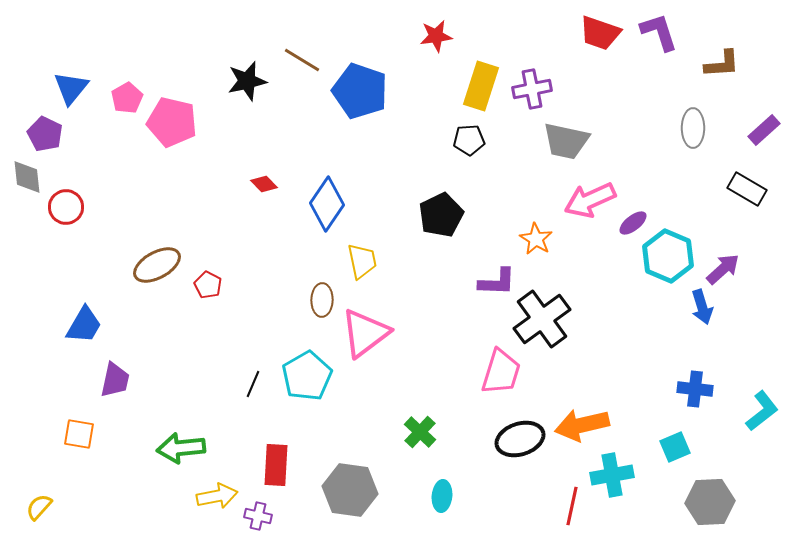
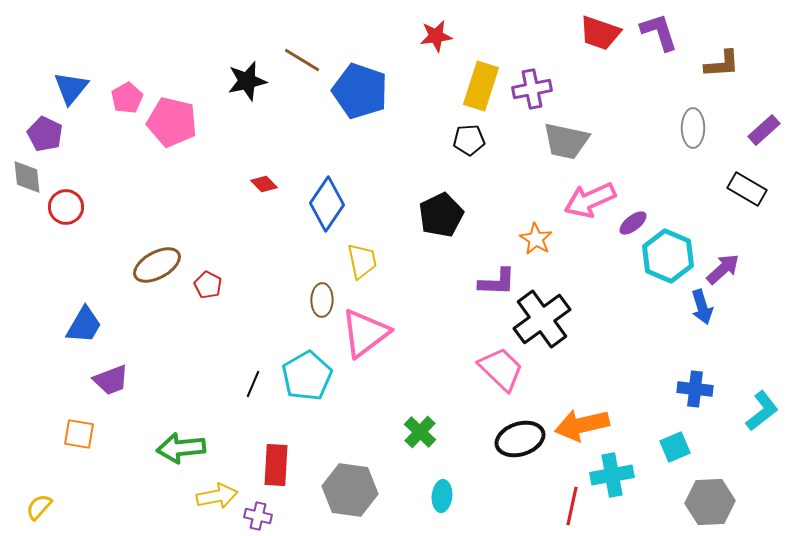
pink trapezoid at (501, 372): moved 3 px up; rotated 63 degrees counterclockwise
purple trapezoid at (115, 380): moved 4 px left; rotated 57 degrees clockwise
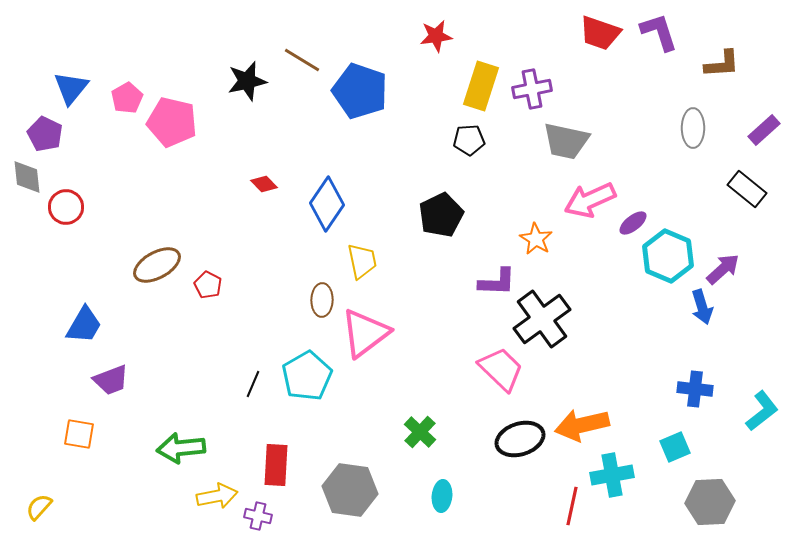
black rectangle at (747, 189): rotated 9 degrees clockwise
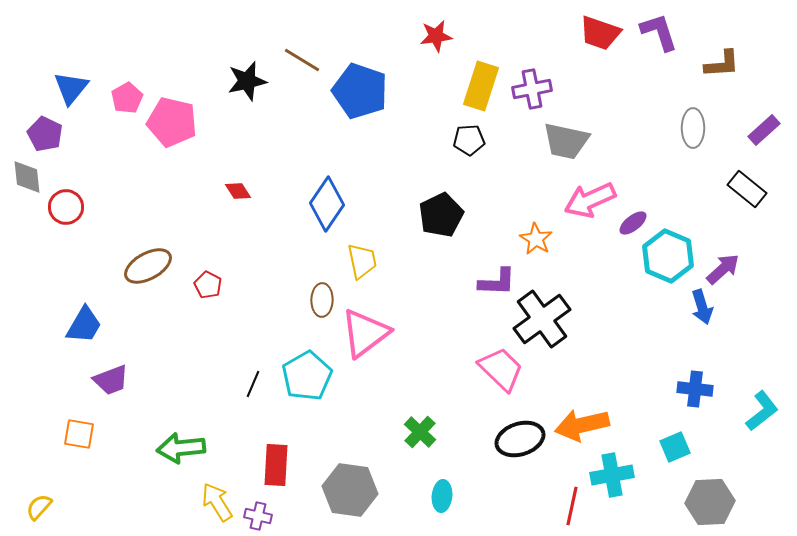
red diamond at (264, 184): moved 26 px left, 7 px down; rotated 12 degrees clockwise
brown ellipse at (157, 265): moved 9 px left, 1 px down
yellow arrow at (217, 496): moved 6 px down; rotated 111 degrees counterclockwise
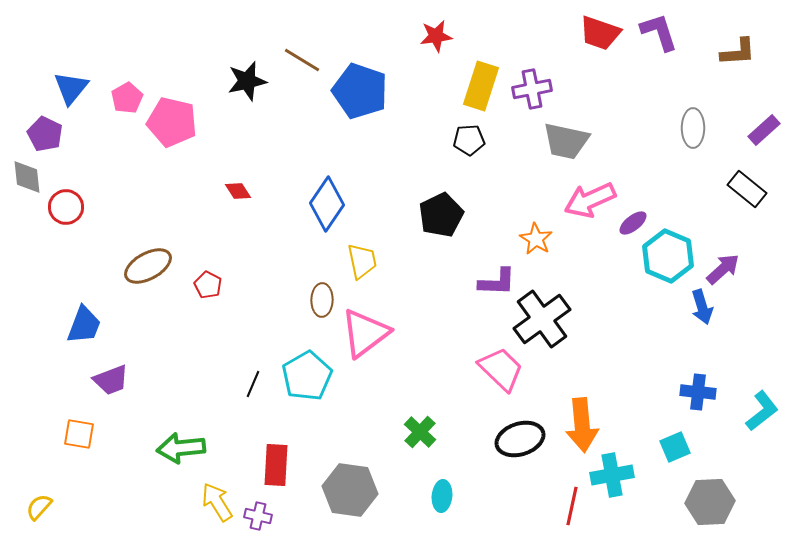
brown L-shape at (722, 64): moved 16 px right, 12 px up
blue trapezoid at (84, 325): rotated 9 degrees counterclockwise
blue cross at (695, 389): moved 3 px right, 3 px down
orange arrow at (582, 425): rotated 82 degrees counterclockwise
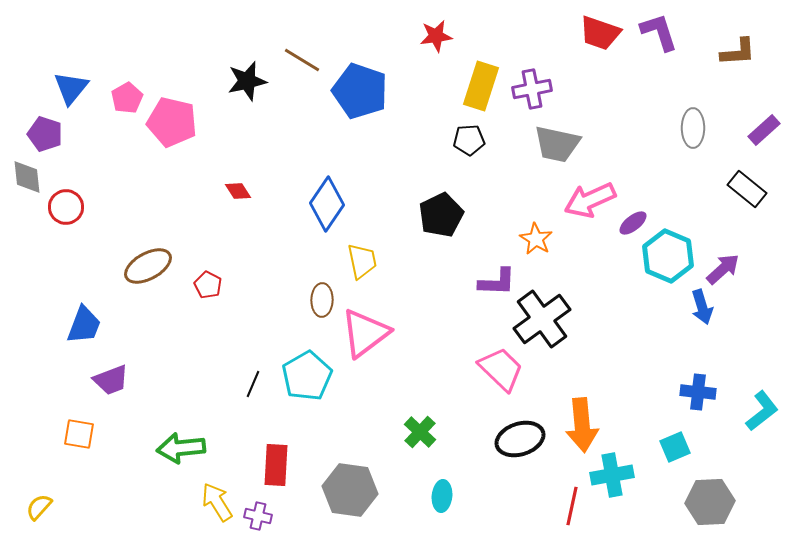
purple pentagon at (45, 134): rotated 8 degrees counterclockwise
gray trapezoid at (566, 141): moved 9 px left, 3 px down
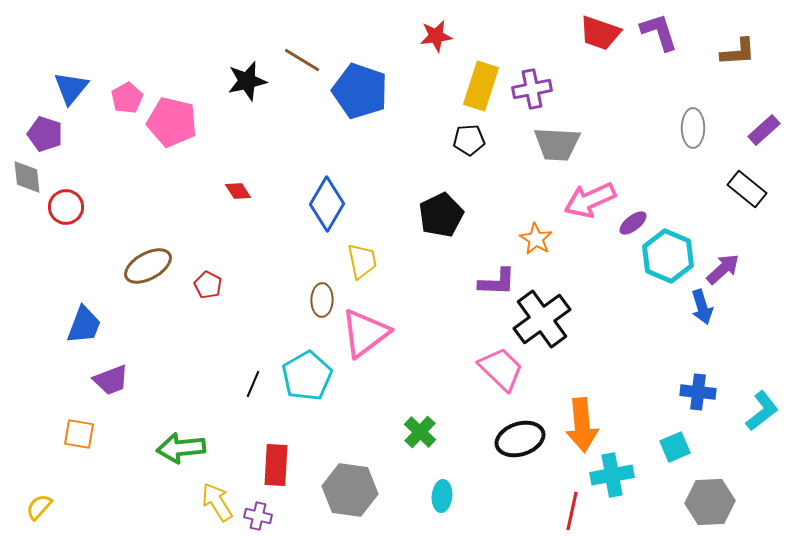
gray trapezoid at (557, 144): rotated 9 degrees counterclockwise
blue diamond at (327, 204): rotated 4 degrees counterclockwise
red line at (572, 506): moved 5 px down
